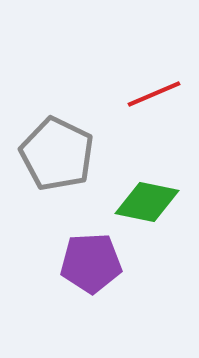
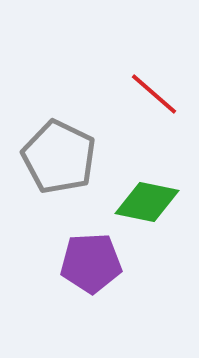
red line: rotated 64 degrees clockwise
gray pentagon: moved 2 px right, 3 px down
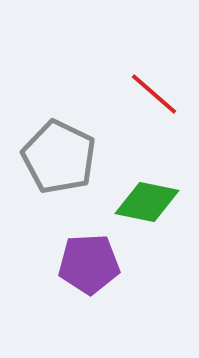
purple pentagon: moved 2 px left, 1 px down
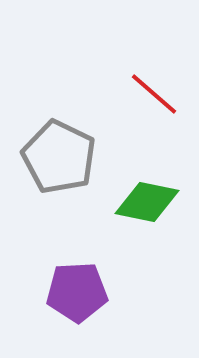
purple pentagon: moved 12 px left, 28 px down
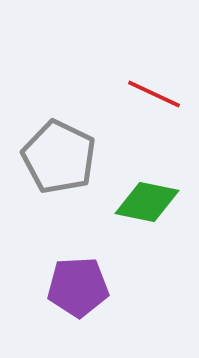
red line: rotated 16 degrees counterclockwise
purple pentagon: moved 1 px right, 5 px up
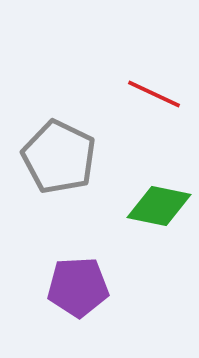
green diamond: moved 12 px right, 4 px down
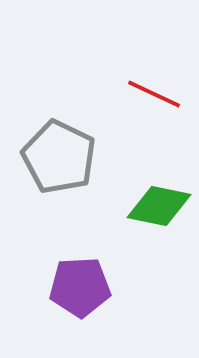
purple pentagon: moved 2 px right
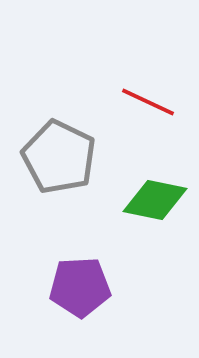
red line: moved 6 px left, 8 px down
green diamond: moved 4 px left, 6 px up
